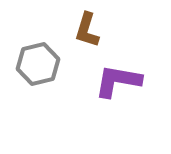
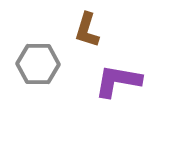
gray hexagon: rotated 15 degrees clockwise
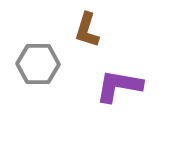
purple L-shape: moved 1 px right, 5 px down
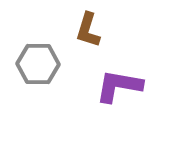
brown L-shape: moved 1 px right
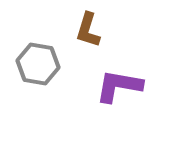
gray hexagon: rotated 9 degrees clockwise
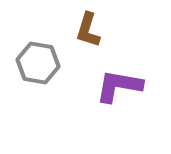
gray hexagon: moved 1 px up
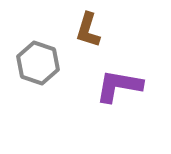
gray hexagon: rotated 9 degrees clockwise
